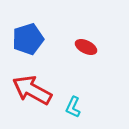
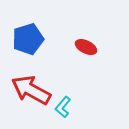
red arrow: moved 1 px left
cyan L-shape: moved 10 px left; rotated 15 degrees clockwise
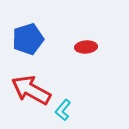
red ellipse: rotated 30 degrees counterclockwise
cyan L-shape: moved 3 px down
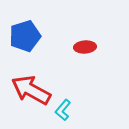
blue pentagon: moved 3 px left, 3 px up
red ellipse: moved 1 px left
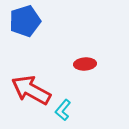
blue pentagon: moved 15 px up
red ellipse: moved 17 px down
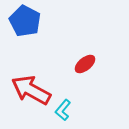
blue pentagon: rotated 28 degrees counterclockwise
red ellipse: rotated 35 degrees counterclockwise
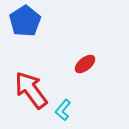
blue pentagon: rotated 12 degrees clockwise
red arrow: rotated 24 degrees clockwise
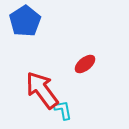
red arrow: moved 11 px right
cyan L-shape: rotated 130 degrees clockwise
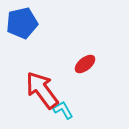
blue pentagon: moved 3 px left, 2 px down; rotated 20 degrees clockwise
cyan L-shape: rotated 20 degrees counterclockwise
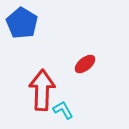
blue pentagon: rotated 28 degrees counterclockwise
red arrow: rotated 39 degrees clockwise
